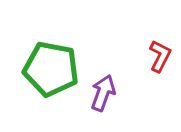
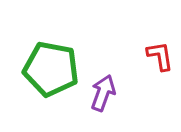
red L-shape: rotated 36 degrees counterclockwise
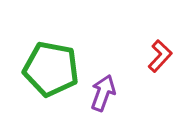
red L-shape: rotated 52 degrees clockwise
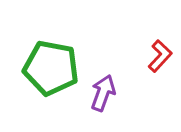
green pentagon: moved 1 px up
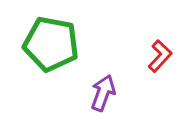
green pentagon: moved 24 px up
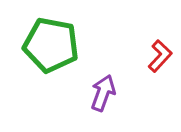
green pentagon: moved 1 px down
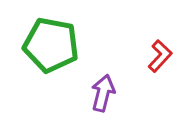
purple arrow: rotated 6 degrees counterclockwise
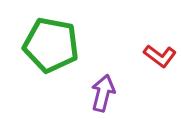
red L-shape: rotated 84 degrees clockwise
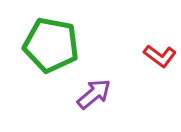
purple arrow: moved 9 px left, 1 px down; rotated 36 degrees clockwise
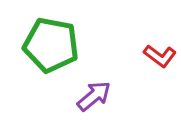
purple arrow: moved 2 px down
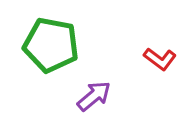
red L-shape: moved 3 px down
